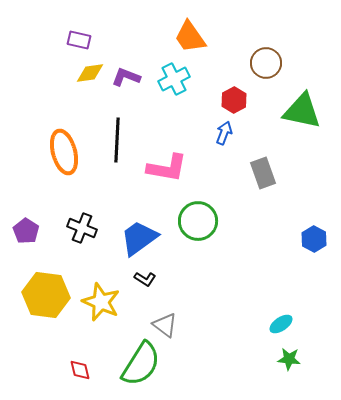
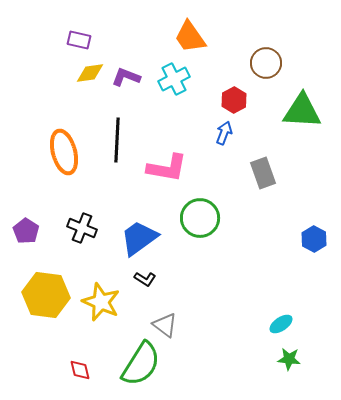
green triangle: rotated 9 degrees counterclockwise
green circle: moved 2 px right, 3 px up
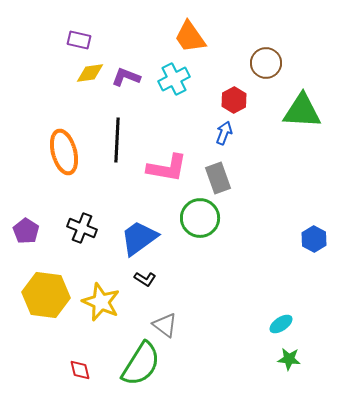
gray rectangle: moved 45 px left, 5 px down
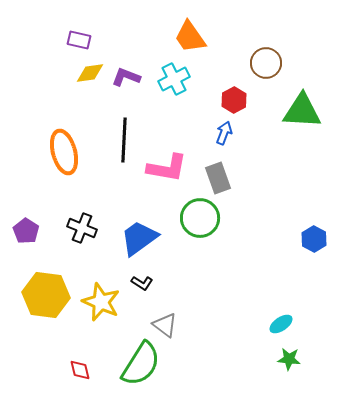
black line: moved 7 px right
black L-shape: moved 3 px left, 4 px down
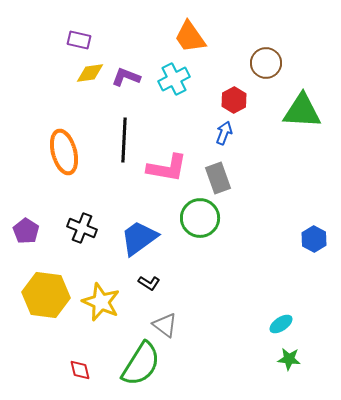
black L-shape: moved 7 px right
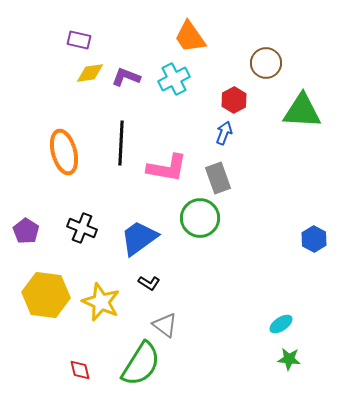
black line: moved 3 px left, 3 px down
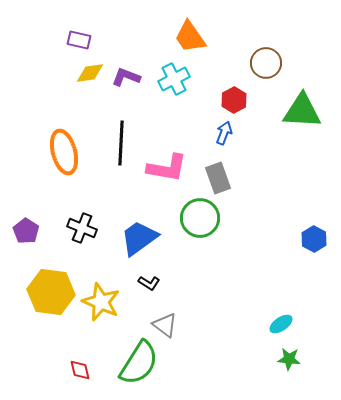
yellow hexagon: moved 5 px right, 3 px up
green semicircle: moved 2 px left, 1 px up
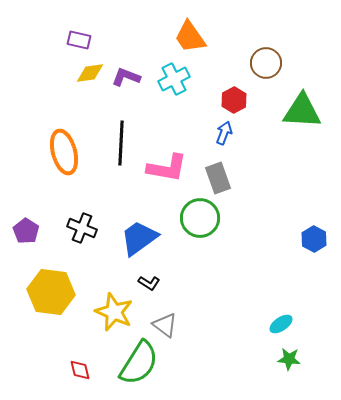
yellow star: moved 13 px right, 10 px down
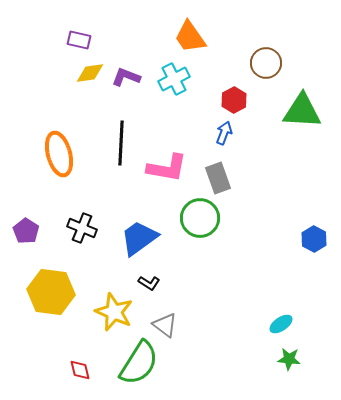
orange ellipse: moved 5 px left, 2 px down
